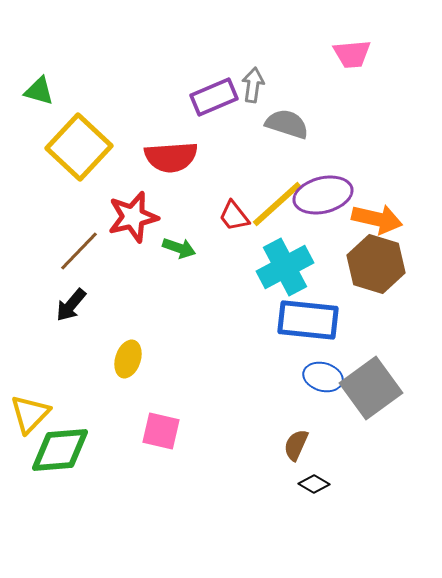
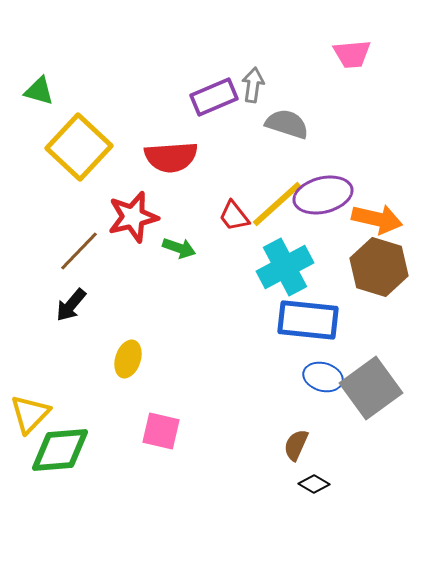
brown hexagon: moved 3 px right, 3 px down
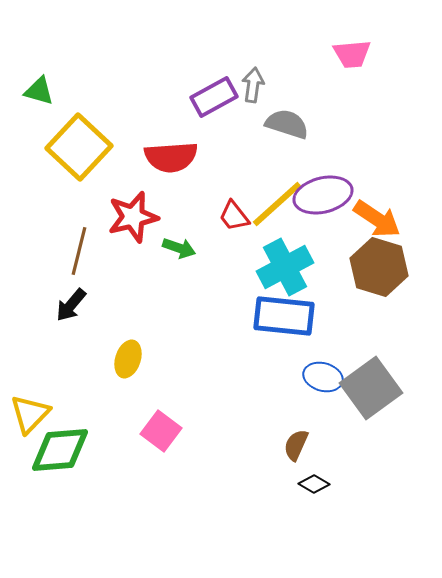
purple rectangle: rotated 6 degrees counterclockwise
orange arrow: rotated 21 degrees clockwise
brown line: rotated 30 degrees counterclockwise
blue rectangle: moved 24 px left, 4 px up
pink square: rotated 24 degrees clockwise
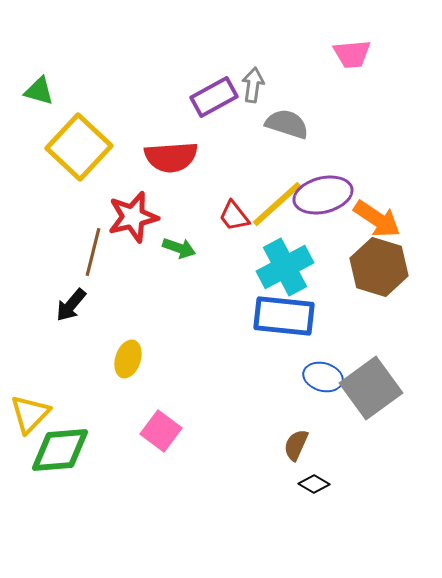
brown line: moved 14 px right, 1 px down
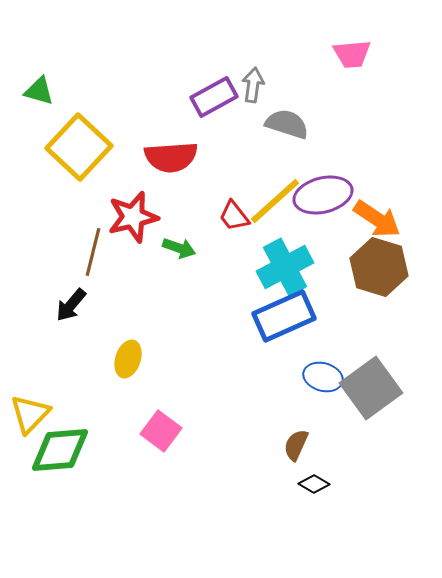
yellow line: moved 2 px left, 3 px up
blue rectangle: rotated 30 degrees counterclockwise
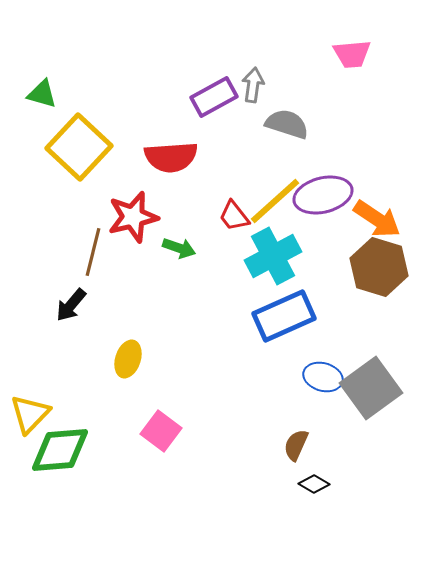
green triangle: moved 3 px right, 3 px down
cyan cross: moved 12 px left, 11 px up
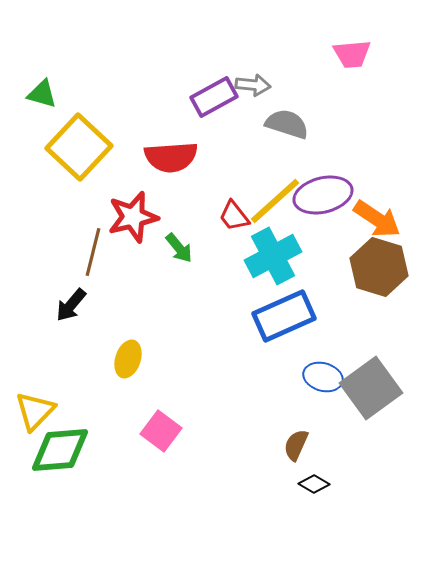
gray arrow: rotated 88 degrees clockwise
green arrow: rotated 32 degrees clockwise
yellow triangle: moved 5 px right, 3 px up
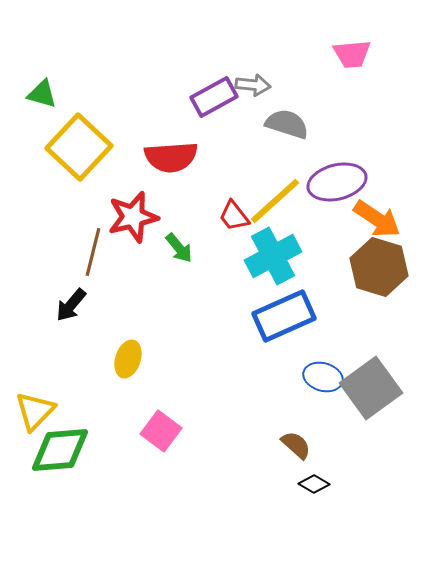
purple ellipse: moved 14 px right, 13 px up
brown semicircle: rotated 108 degrees clockwise
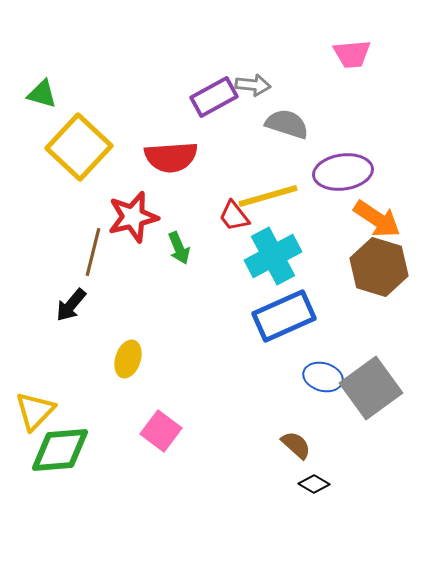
purple ellipse: moved 6 px right, 10 px up; rotated 6 degrees clockwise
yellow line: moved 7 px left, 5 px up; rotated 26 degrees clockwise
green arrow: rotated 16 degrees clockwise
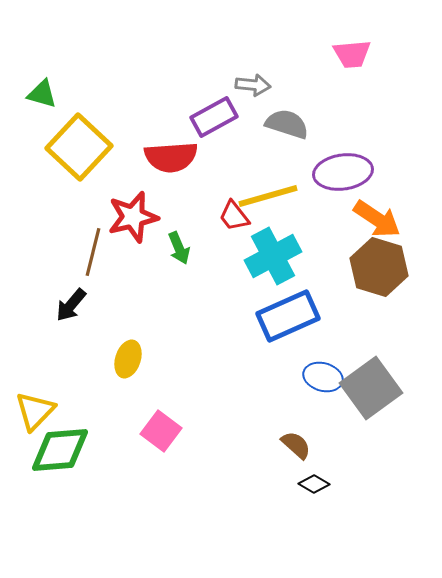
purple rectangle: moved 20 px down
blue rectangle: moved 4 px right
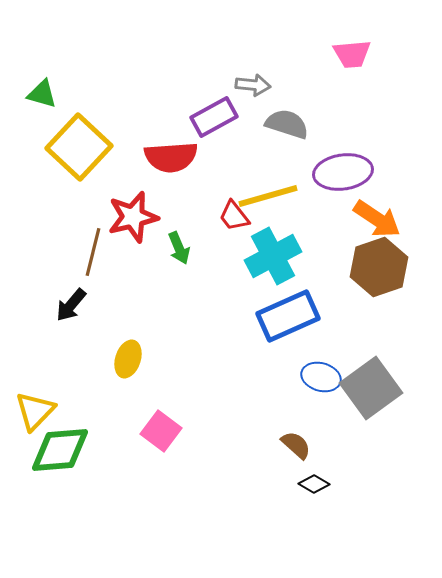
brown hexagon: rotated 24 degrees clockwise
blue ellipse: moved 2 px left
